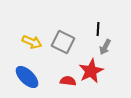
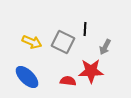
black line: moved 13 px left
red star: rotated 25 degrees clockwise
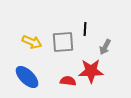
gray square: rotated 30 degrees counterclockwise
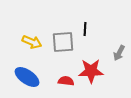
gray arrow: moved 14 px right, 6 px down
blue ellipse: rotated 10 degrees counterclockwise
red semicircle: moved 2 px left
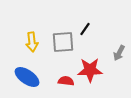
black line: rotated 32 degrees clockwise
yellow arrow: rotated 60 degrees clockwise
red star: moved 1 px left, 1 px up
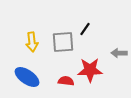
gray arrow: rotated 63 degrees clockwise
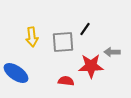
yellow arrow: moved 5 px up
gray arrow: moved 7 px left, 1 px up
red star: moved 1 px right, 4 px up
blue ellipse: moved 11 px left, 4 px up
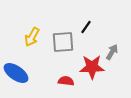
black line: moved 1 px right, 2 px up
yellow arrow: rotated 36 degrees clockwise
gray arrow: rotated 119 degrees clockwise
red star: moved 1 px right, 1 px down
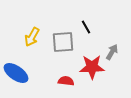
black line: rotated 64 degrees counterclockwise
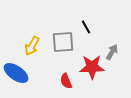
yellow arrow: moved 9 px down
red semicircle: rotated 119 degrees counterclockwise
